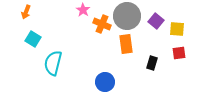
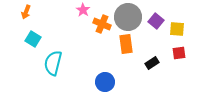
gray circle: moved 1 px right, 1 px down
black rectangle: rotated 40 degrees clockwise
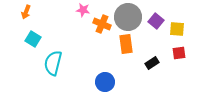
pink star: rotated 24 degrees counterclockwise
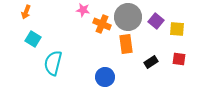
red square: moved 6 px down; rotated 16 degrees clockwise
black rectangle: moved 1 px left, 1 px up
blue circle: moved 5 px up
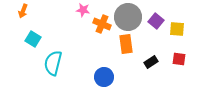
orange arrow: moved 3 px left, 1 px up
blue circle: moved 1 px left
